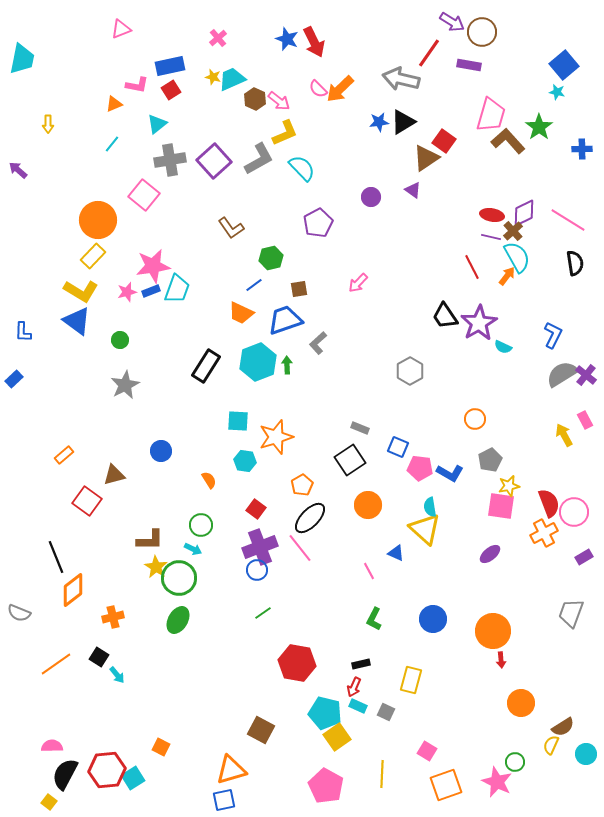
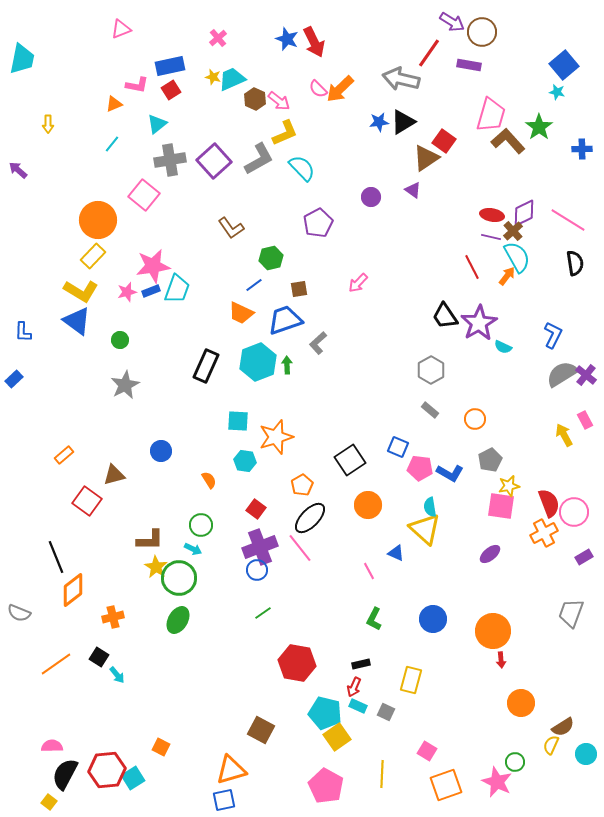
black rectangle at (206, 366): rotated 8 degrees counterclockwise
gray hexagon at (410, 371): moved 21 px right, 1 px up
gray rectangle at (360, 428): moved 70 px right, 18 px up; rotated 18 degrees clockwise
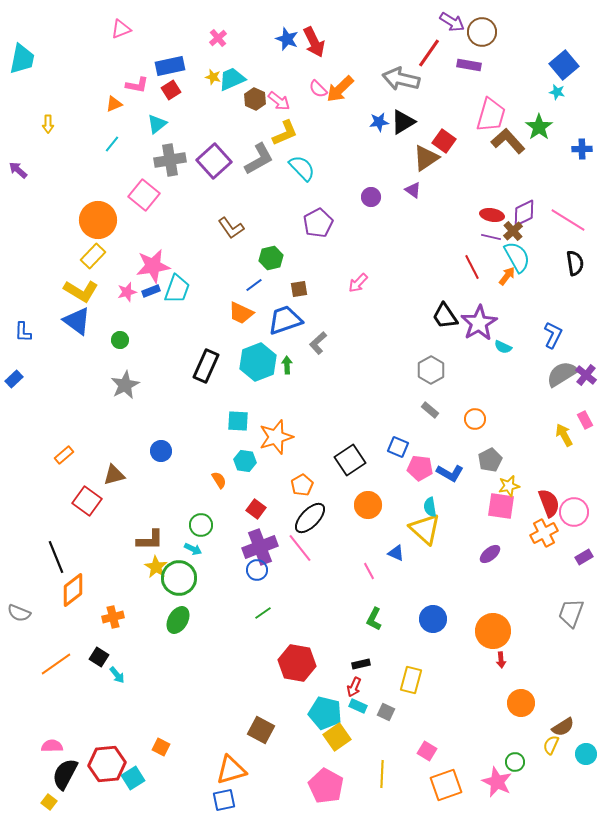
orange semicircle at (209, 480): moved 10 px right
red hexagon at (107, 770): moved 6 px up
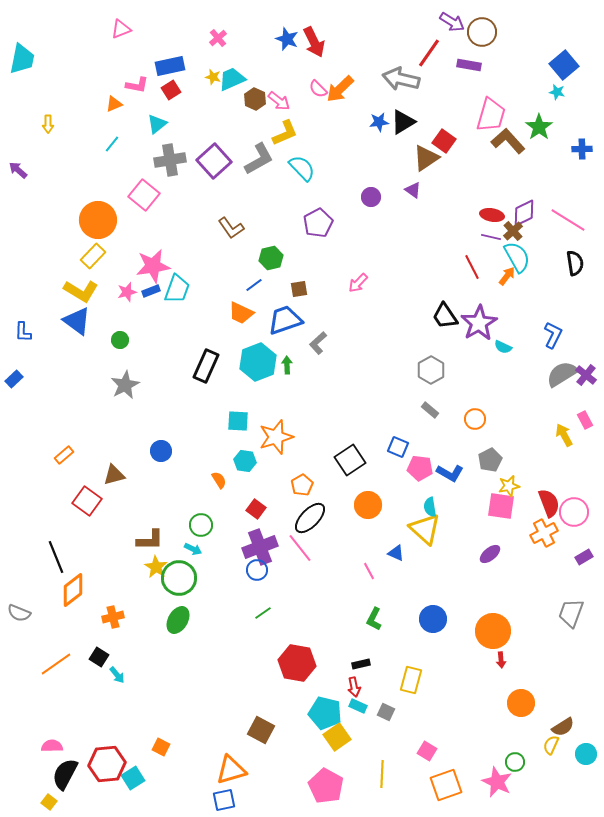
red arrow at (354, 687): rotated 36 degrees counterclockwise
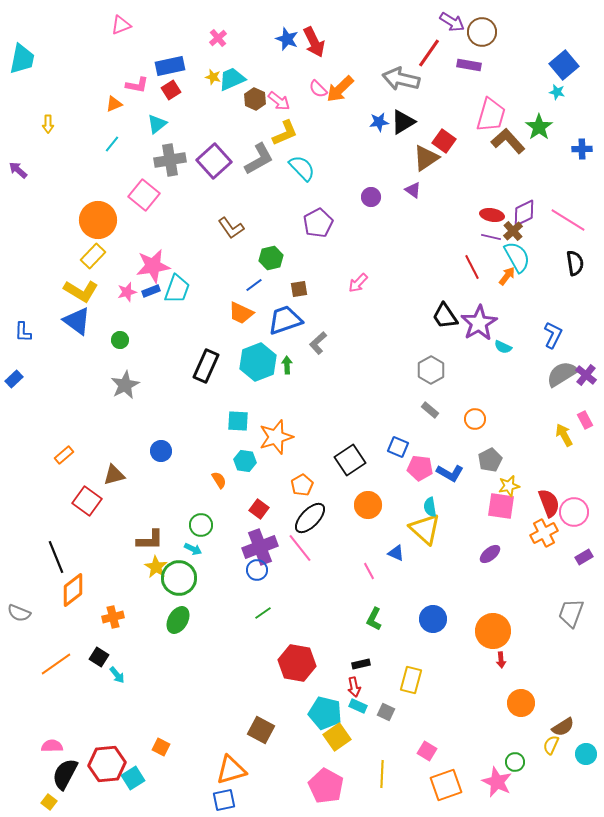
pink triangle at (121, 29): moved 4 px up
red square at (256, 509): moved 3 px right
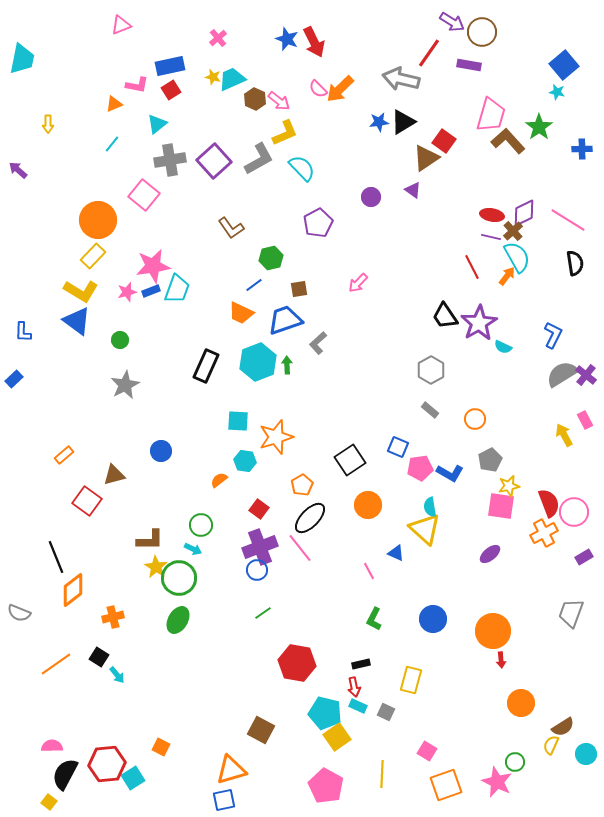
pink pentagon at (420, 468): rotated 15 degrees counterclockwise
orange semicircle at (219, 480): rotated 96 degrees counterclockwise
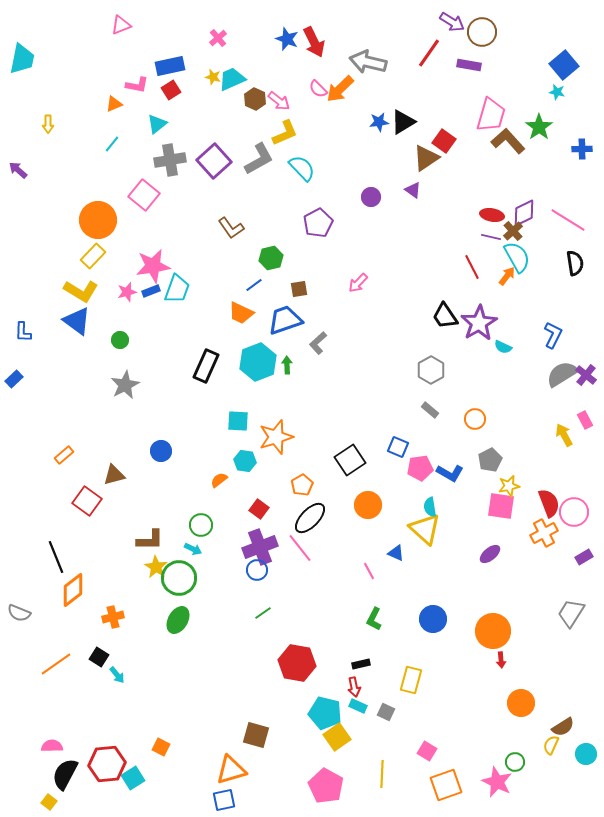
gray arrow at (401, 79): moved 33 px left, 17 px up
gray trapezoid at (571, 613): rotated 12 degrees clockwise
brown square at (261, 730): moved 5 px left, 5 px down; rotated 12 degrees counterclockwise
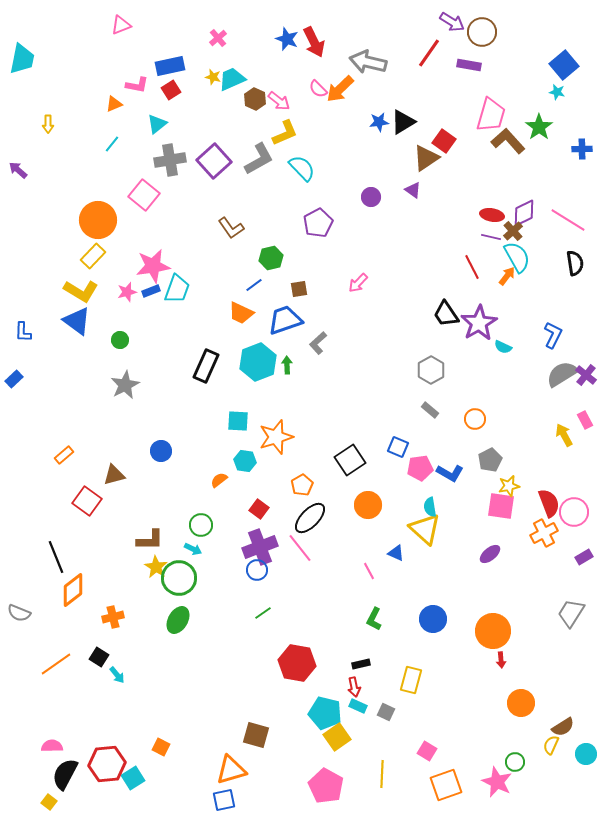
black trapezoid at (445, 316): moved 1 px right, 2 px up
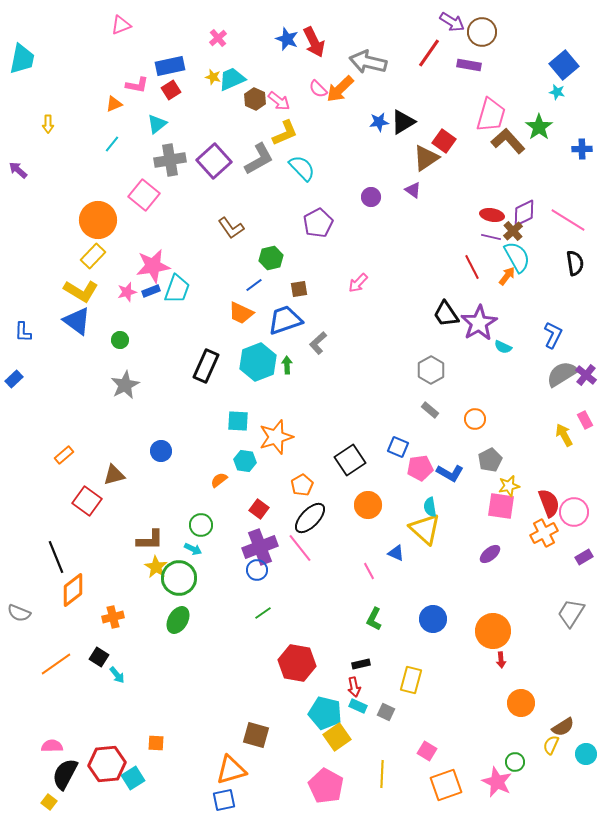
orange square at (161, 747): moved 5 px left, 4 px up; rotated 24 degrees counterclockwise
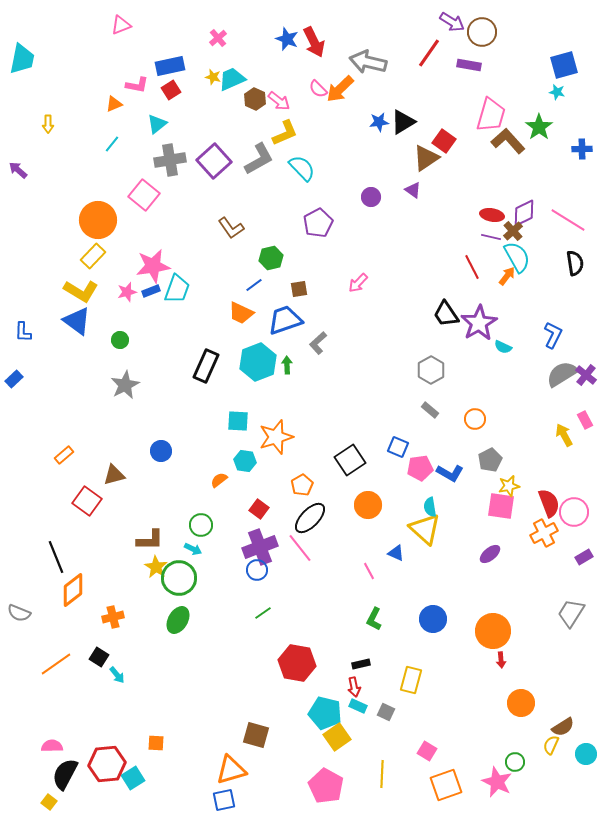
blue square at (564, 65): rotated 24 degrees clockwise
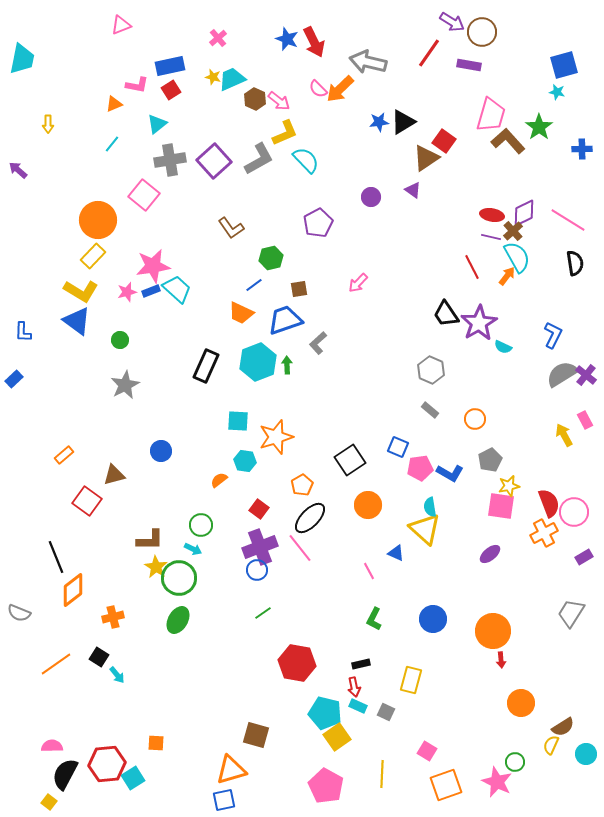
cyan semicircle at (302, 168): moved 4 px right, 8 px up
cyan trapezoid at (177, 289): rotated 68 degrees counterclockwise
gray hexagon at (431, 370): rotated 8 degrees counterclockwise
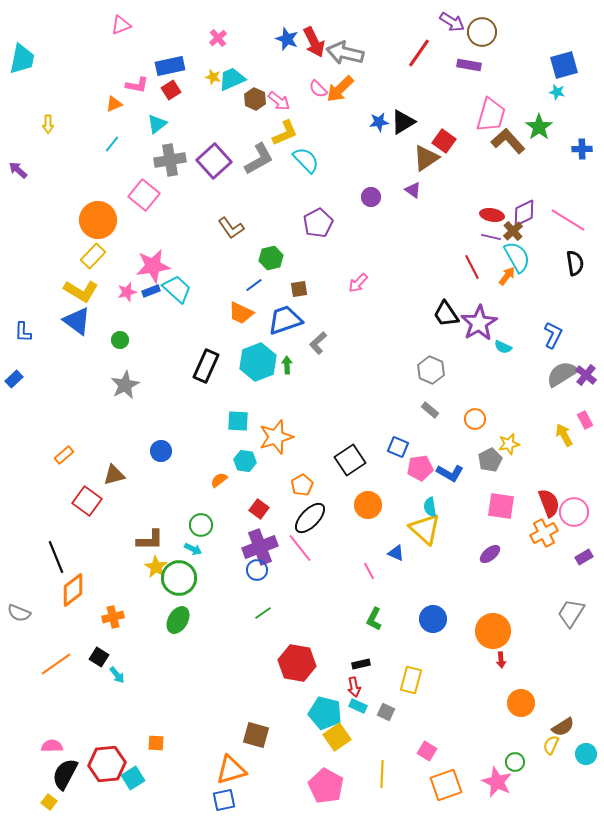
red line at (429, 53): moved 10 px left
gray arrow at (368, 62): moved 23 px left, 9 px up
yellow star at (509, 486): moved 42 px up
